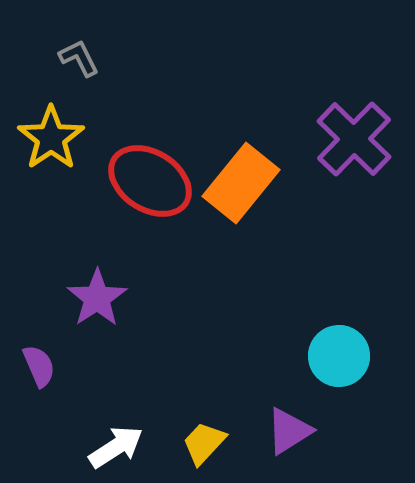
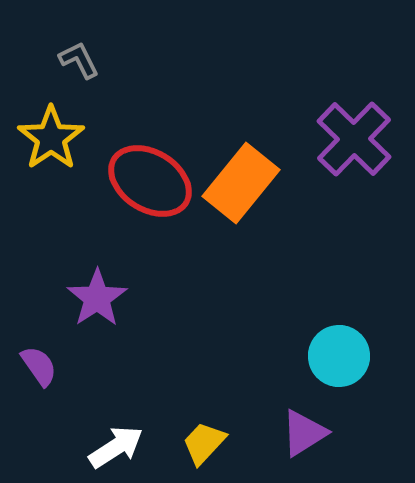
gray L-shape: moved 2 px down
purple semicircle: rotated 12 degrees counterclockwise
purple triangle: moved 15 px right, 2 px down
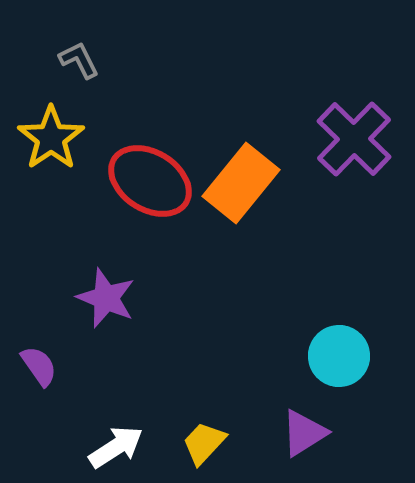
purple star: moved 9 px right; rotated 16 degrees counterclockwise
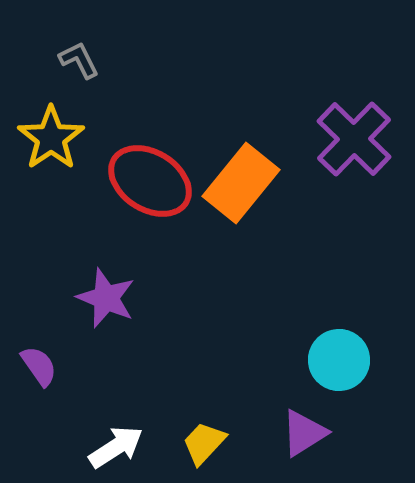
cyan circle: moved 4 px down
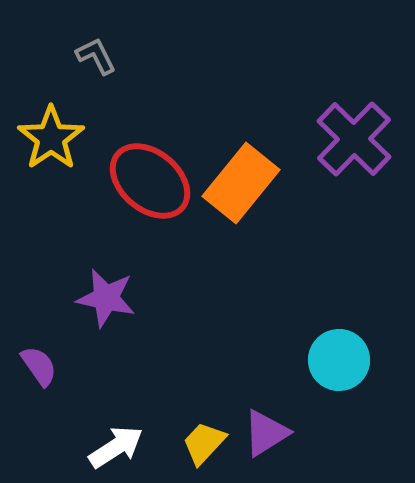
gray L-shape: moved 17 px right, 4 px up
red ellipse: rotated 8 degrees clockwise
purple star: rotated 10 degrees counterclockwise
purple triangle: moved 38 px left
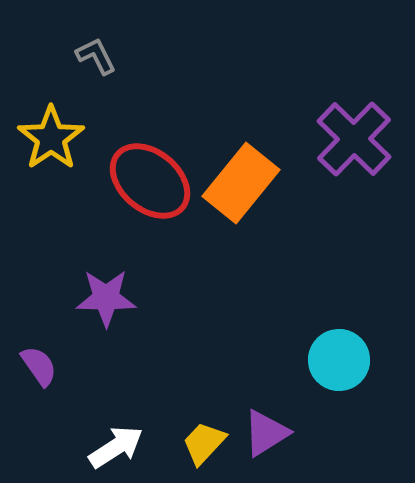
purple star: rotated 12 degrees counterclockwise
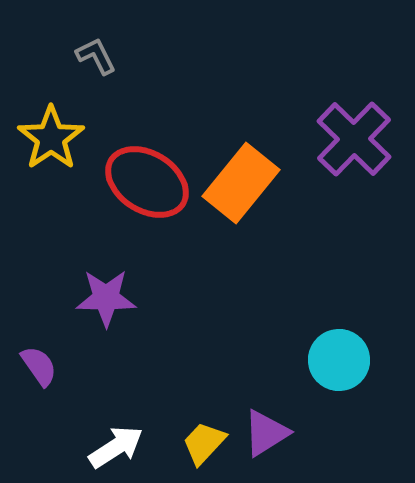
red ellipse: moved 3 px left, 1 px down; rotated 8 degrees counterclockwise
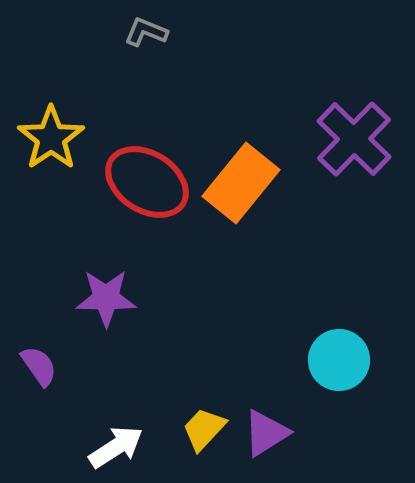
gray L-shape: moved 50 px right, 24 px up; rotated 42 degrees counterclockwise
yellow trapezoid: moved 14 px up
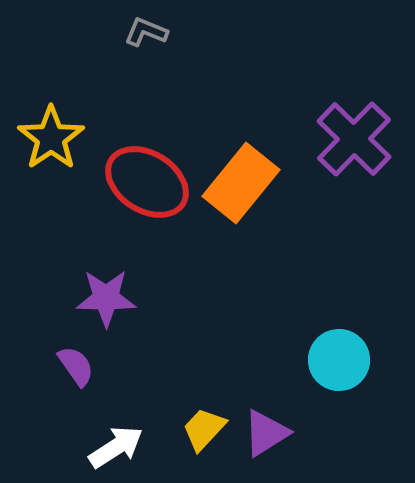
purple semicircle: moved 37 px right
